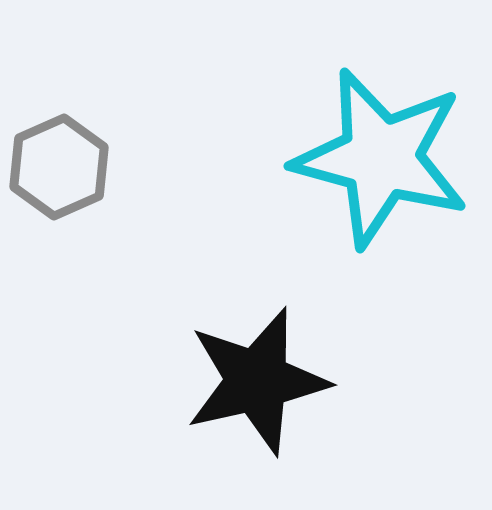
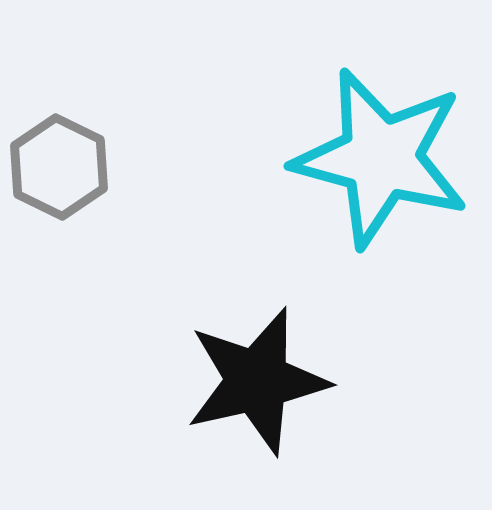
gray hexagon: rotated 10 degrees counterclockwise
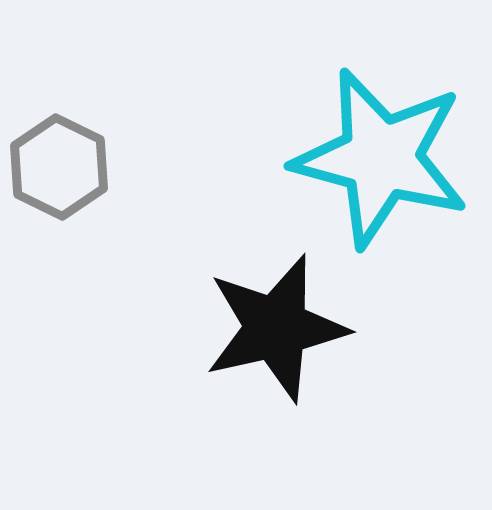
black star: moved 19 px right, 53 px up
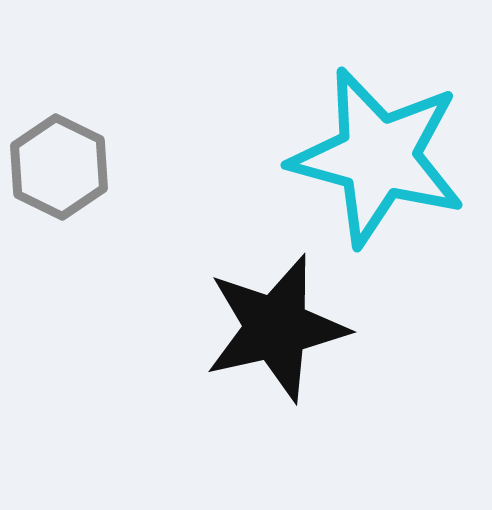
cyan star: moved 3 px left, 1 px up
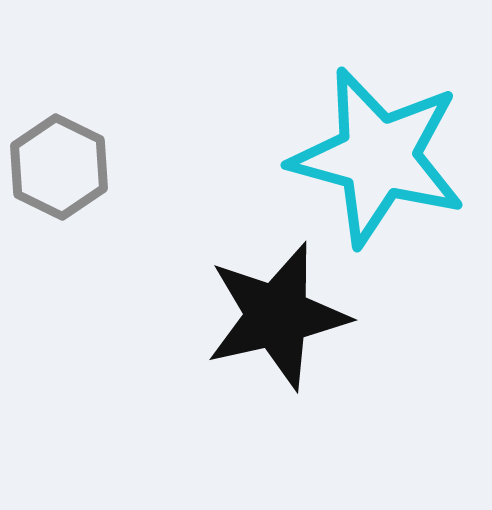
black star: moved 1 px right, 12 px up
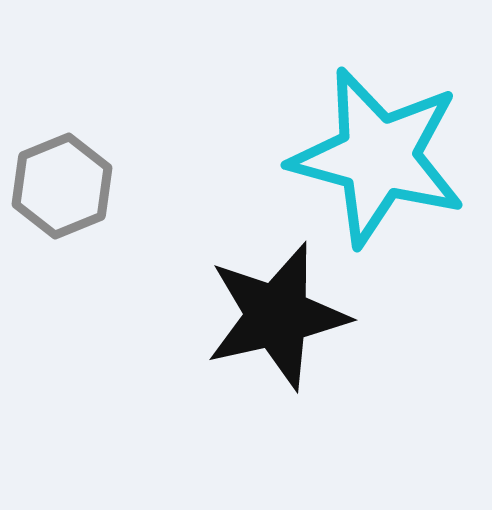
gray hexagon: moved 3 px right, 19 px down; rotated 12 degrees clockwise
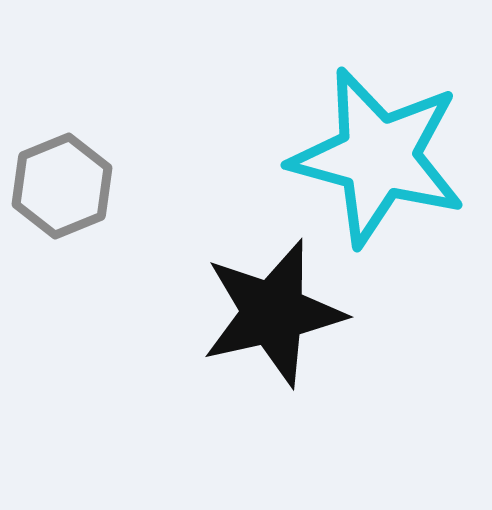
black star: moved 4 px left, 3 px up
